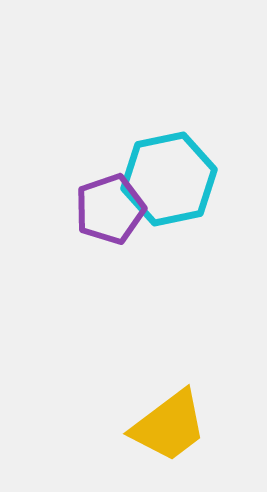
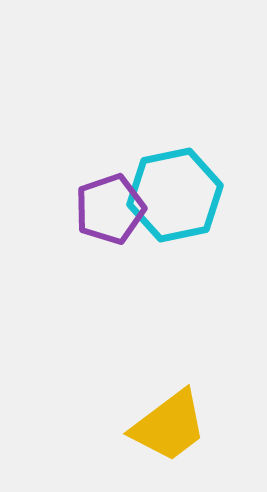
cyan hexagon: moved 6 px right, 16 px down
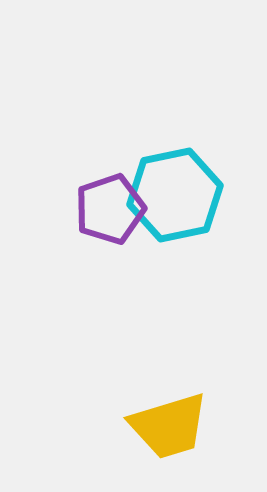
yellow trapezoid: rotated 20 degrees clockwise
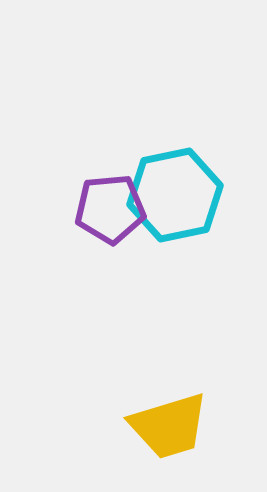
purple pentagon: rotated 14 degrees clockwise
